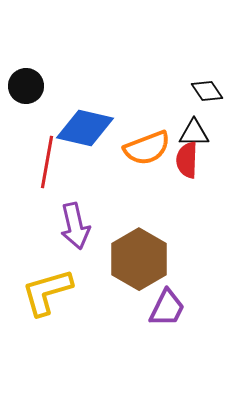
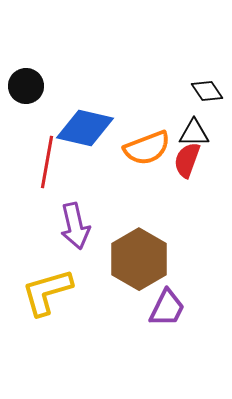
red semicircle: rotated 18 degrees clockwise
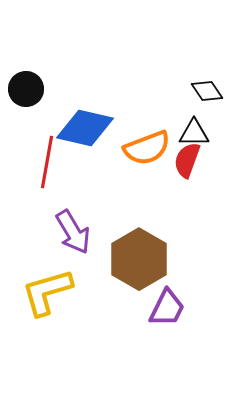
black circle: moved 3 px down
purple arrow: moved 2 px left, 6 px down; rotated 18 degrees counterclockwise
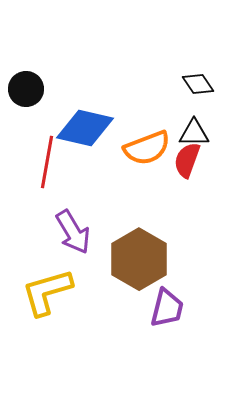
black diamond: moved 9 px left, 7 px up
purple trapezoid: rotated 12 degrees counterclockwise
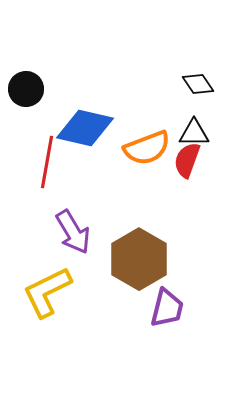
yellow L-shape: rotated 10 degrees counterclockwise
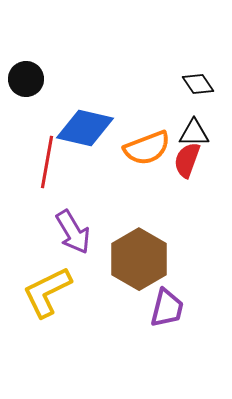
black circle: moved 10 px up
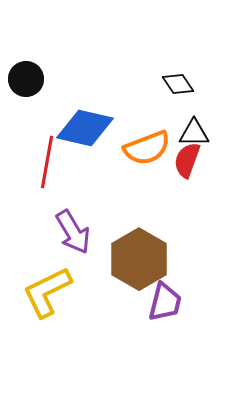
black diamond: moved 20 px left
purple trapezoid: moved 2 px left, 6 px up
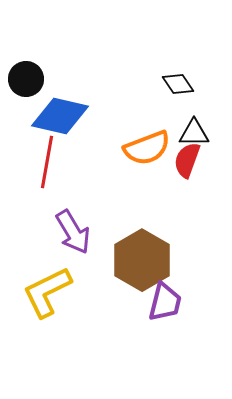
blue diamond: moved 25 px left, 12 px up
brown hexagon: moved 3 px right, 1 px down
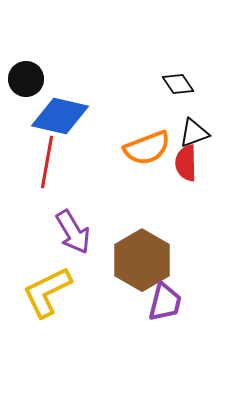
black triangle: rotated 20 degrees counterclockwise
red semicircle: moved 1 px left, 3 px down; rotated 21 degrees counterclockwise
